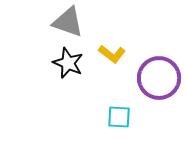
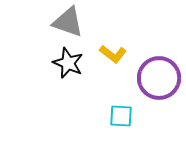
yellow L-shape: moved 1 px right
cyan square: moved 2 px right, 1 px up
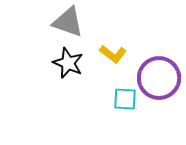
cyan square: moved 4 px right, 17 px up
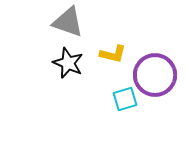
yellow L-shape: rotated 24 degrees counterclockwise
purple circle: moved 4 px left, 3 px up
cyan square: rotated 20 degrees counterclockwise
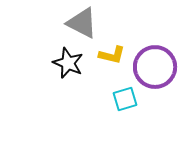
gray triangle: moved 14 px right, 1 px down; rotated 8 degrees clockwise
yellow L-shape: moved 1 px left, 1 px down
purple circle: moved 8 px up
